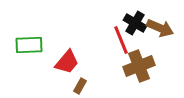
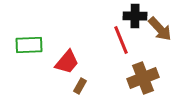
black cross: moved 7 px up; rotated 30 degrees counterclockwise
brown arrow: moved 1 px down; rotated 24 degrees clockwise
brown cross: moved 4 px right, 12 px down
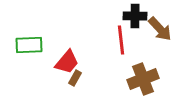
red line: rotated 16 degrees clockwise
brown cross: moved 1 px down
brown rectangle: moved 5 px left, 8 px up
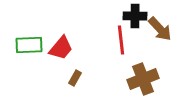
red trapezoid: moved 6 px left, 14 px up
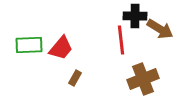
brown arrow: rotated 16 degrees counterclockwise
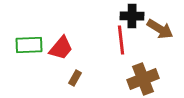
black cross: moved 3 px left
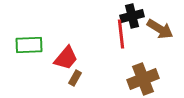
black cross: rotated 15 degrees counterclockwise
red line: moved 6 px up
red trapezoid: moved 5 px right, 10 px down
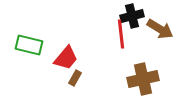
green rectangle: rotated 16 degrees clockwise
brown cross: rotated 8 degrees clockwise
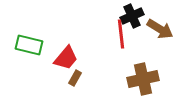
black cross: rotated 10 degrees counterclockwise
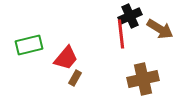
black cross: moved 2 px left
green rectangle: rotated 28 degrees counterclockwise
